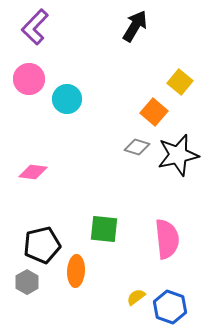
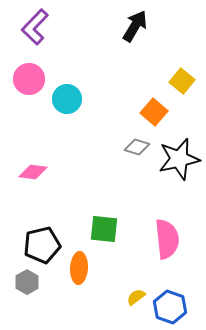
yellow square: moved 2 px right, 1 px up
black star: moved 1 px right, 4 px down
orange ellipse: moved 3 px right, 3 px up
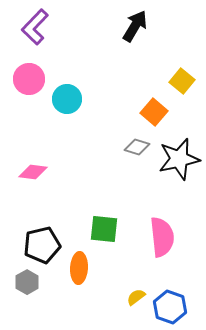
pink semicircle: moved 5 px left, 2 px up
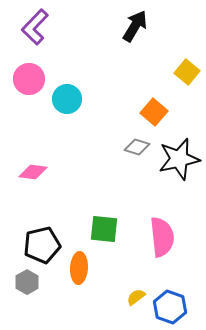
yellow square: moved 5 px right, 9 px up
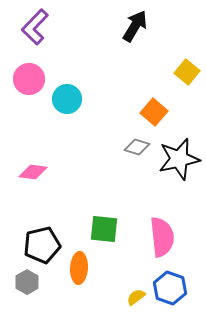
blue hexagon: moved 19 px up
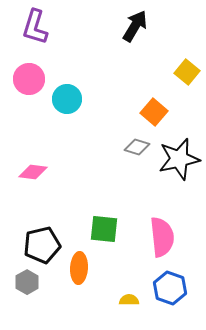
purple L-shape: rotated 27 degrees counterclockwise
yellow semicircle: moved 7 px left, 3 px down; rotated 36 degrees clockwise
